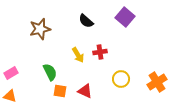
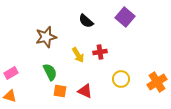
brown star: moved 6 px right, 8 px down
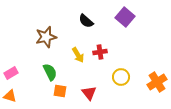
yellow circle: moved 2 px up
red triangle: moved 4 px right, 2 px down; rotated 28 degrees clockwise
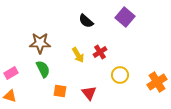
brown star: moved 6 px left, 6 px down; rotated 15 degrees clockwise
red cross: rotated 24 degrees counterclockwise
green semicircle: moved 7 px left, 3 px up
yellow circle: moved 1 px left, 2 px up
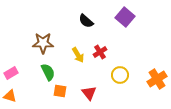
brown star: moved 3 px right
green semicircle: moved 5 px right, 3 px down
orange cross: moved 3 px up
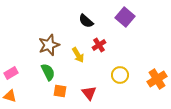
brown star: moved 6 px right, 2 px down; rotated 20 degrees counterclockwise
red cross: moved 1 px left, 7 px up
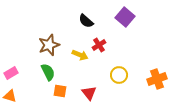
yellow arrow: moved 2 px right; rotated 35 degrees counterclockwise
yellow circle: moved 1 px left
orange cross: rotated 12 degrees clockwise
